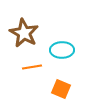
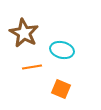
cyan ellipse: rotated 15 degrees clockwise
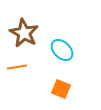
cyan ellipse: rotated 30 degrees clockwise
orange line: moved 15 px left
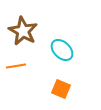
brown star: moved 1 px left, 2 px up
orange line: moved 1 px left, 1 px up
